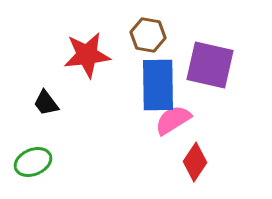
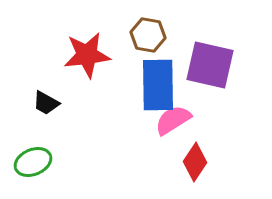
black trapezoid: rotated 24 degrees counterclockwise
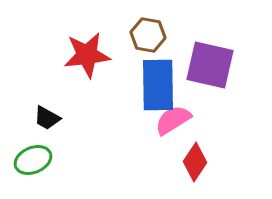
black trapezoid: moved 1 px right, 15 px down
green ellipse: moved 2 px up
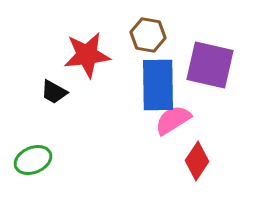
black trapezoid: moved 7 px right, 26 px up
red diamond: moved 2 px right, 1 px up
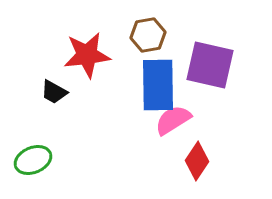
brown hexagon: rotated 20 degrees counterclockwise
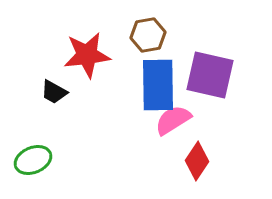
purple square: moved 10 px down
